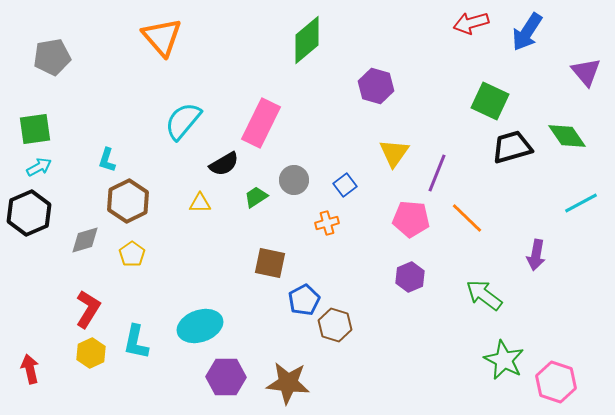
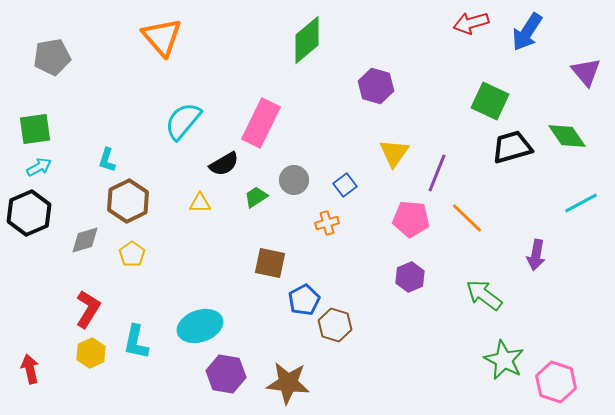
purple hexagon at (226, 377): moved 3 px up; rotated 9 degrees clockwise
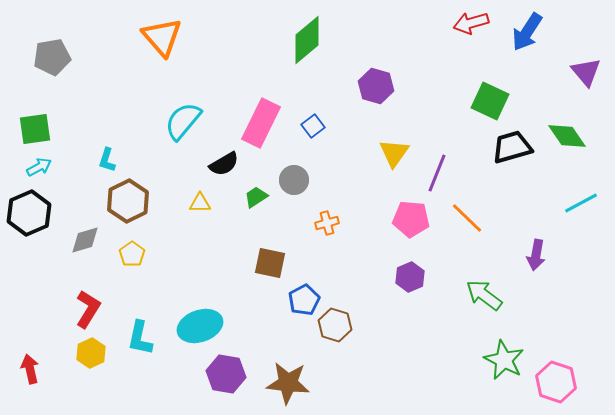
blue square at (345, 185): moved 32 px left, 59 px up
cyan L-shape at (136, 342): moved 4 px right, 4 px up
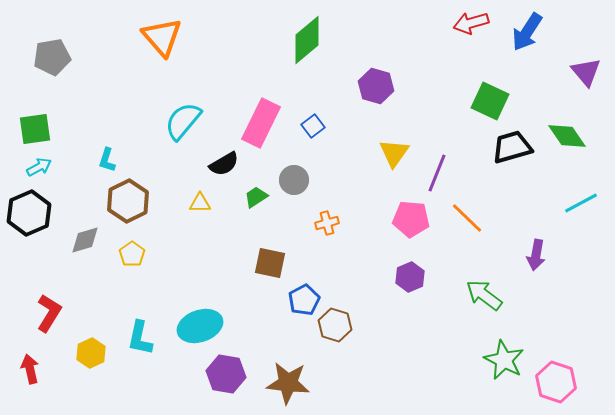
red L-shape at (88, 309): moved 39 px left, 4 px down
